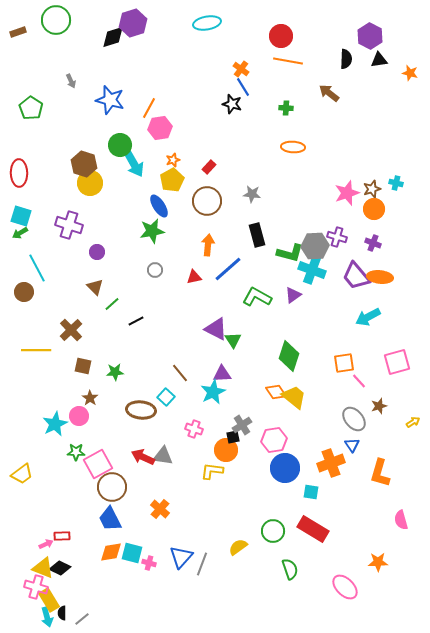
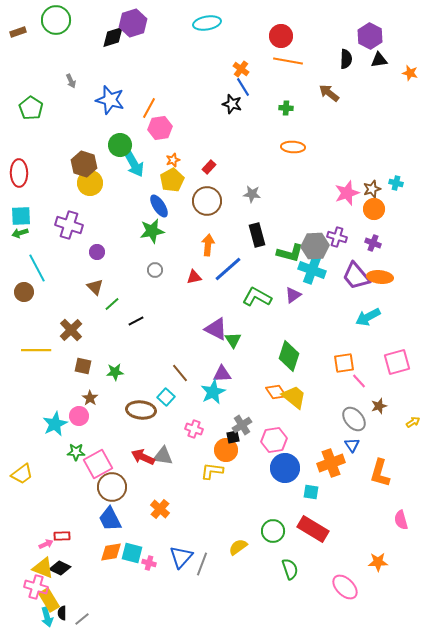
cyan square at (21, 216): rotated 20 degrees counterclockwise
green arrow at (20, 233): rotated 14 degrees clockwise
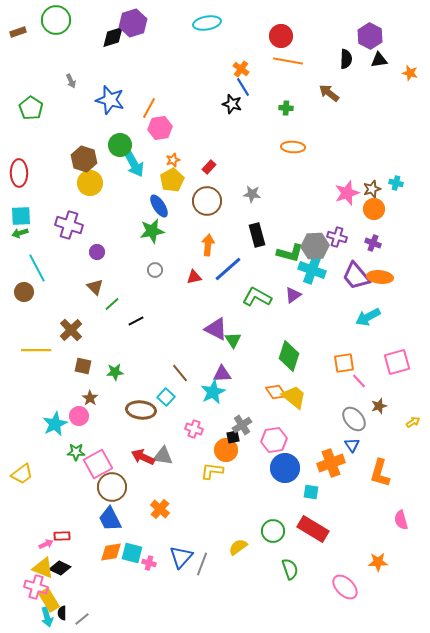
brown hexagon at (84, 164): moved 5 px up
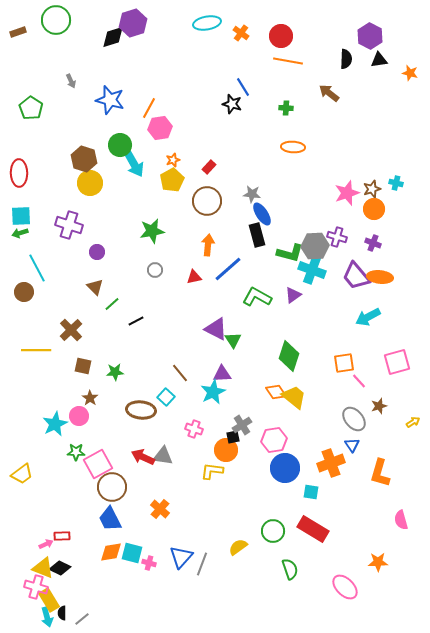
orange cross at (241, 69): moved 36 px up
blue ellipse at (159, 206): moved 103 px right, 8 px down
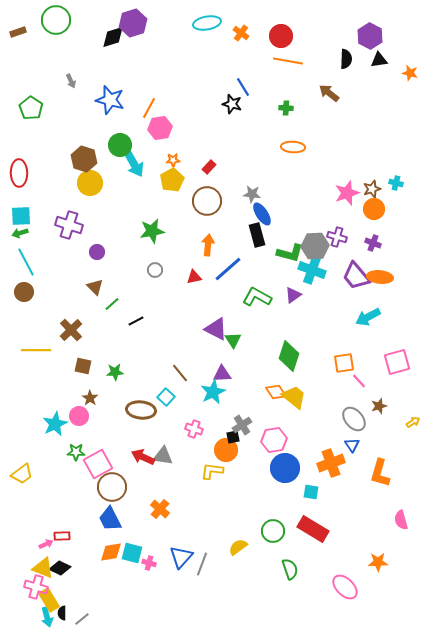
orange star at (173, 160): rotated 16 degrees clockwise
cyan line at (37, 268): moved 11 px left, 6 px up
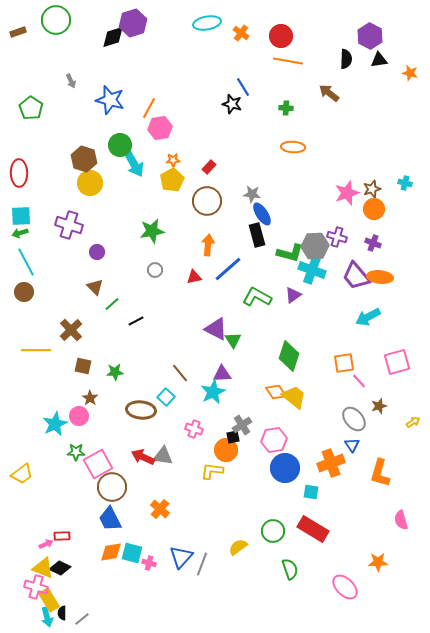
cyan cross at (396, 183): moved 9 px right
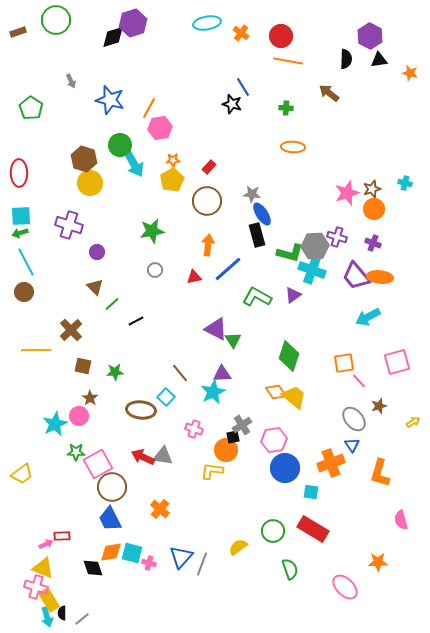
black diamond at (60, 568): moved 33 px right; rotated 45 degrees clockwise
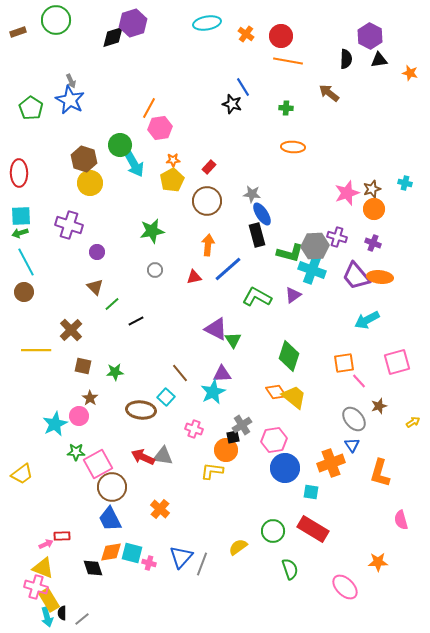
orange cross at (241, 33): moved 5 px right, 1 px down
blue star at (110, 100): moved 40 px left; rotated 12 degrees clockwise
cyan arrow at (368, 317): moved 1 px left, 3 px down
